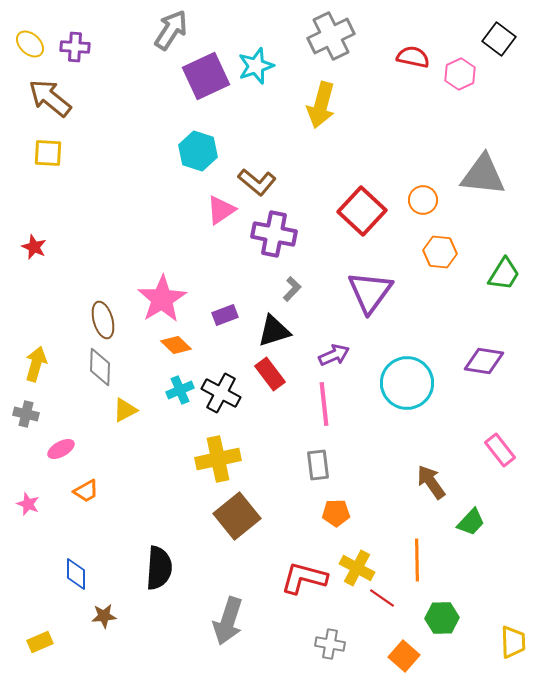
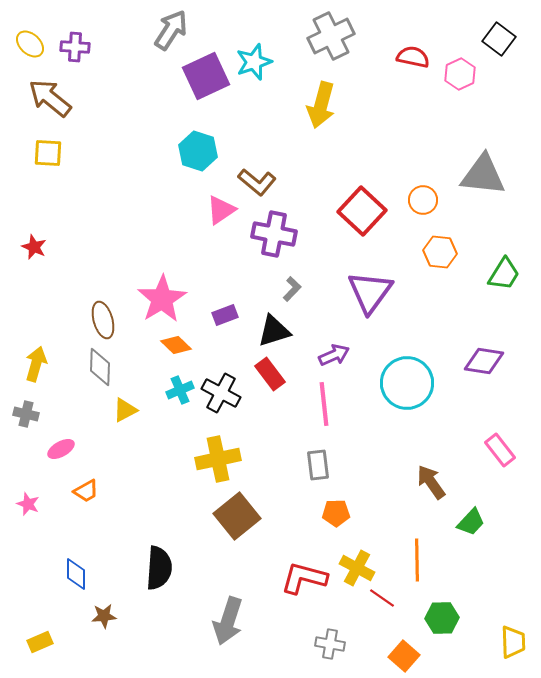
cyan star at (256, 66): moved 2 px left, 4 px up
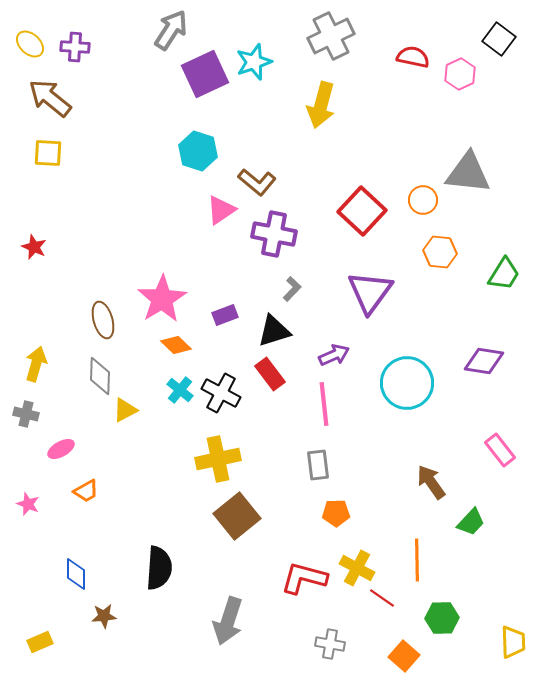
purple square at (206, 76): moved 1 px left, 2 px up
gray triangle at (483, 175): moved 15 px left, 2 px up
gray diamond at (100, 367): moved 9 px down
cyan cross at (180, 390): rotated 28 degrees counterclockwise
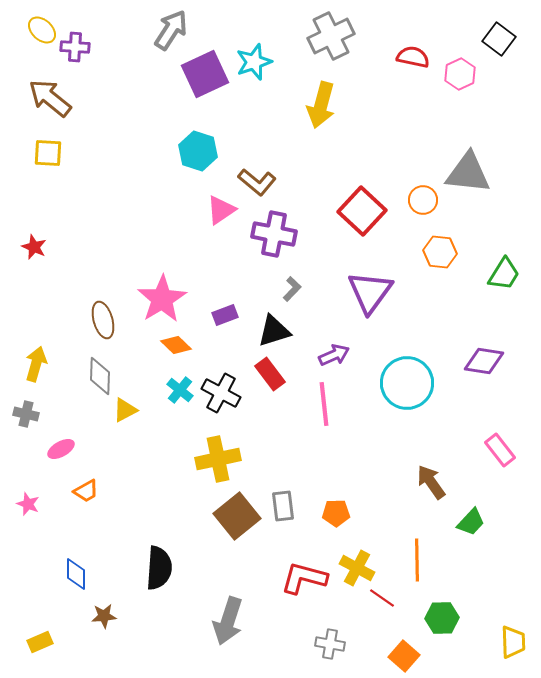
yellow ellipse at (30, 44): moved 12 px right, 14 px up
gray rectangle at (318, 465): moved 35 px left, 41 px down
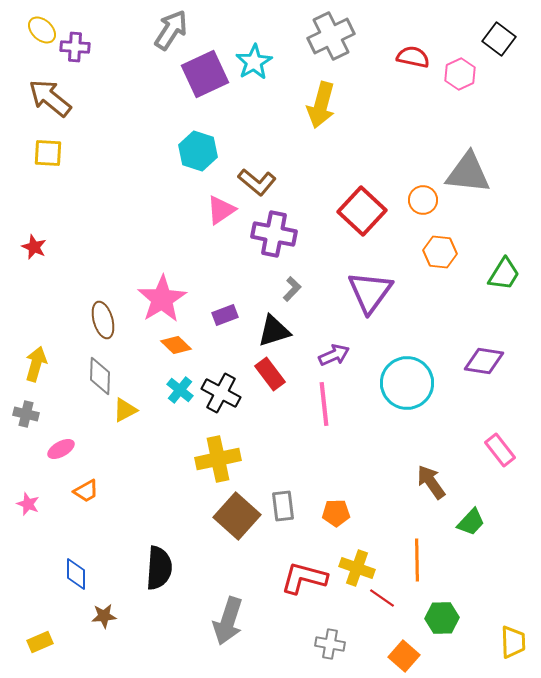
cyan star at (254, 62): rotated 12 degrees counterclockwise
brown square at (237, 516): rotated 9 degrees counterclockwise
yellow cross at (357, 568): rotated 8 degrees counterclockwise
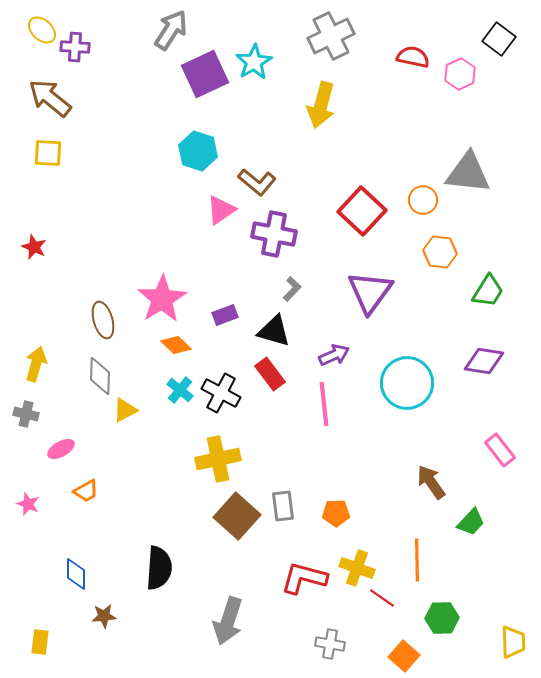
green trapezoid at (504, 274): moved 16 px left, 17 px down
black triangle at (274, 331): rotated 33 degrees clockwise
yellow rectangle at (40, 642): rotated 60 degrees counterclockwise
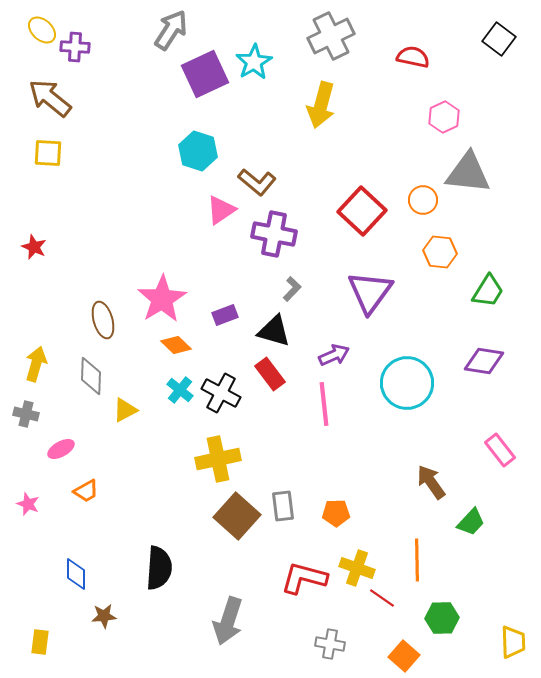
pink hexagon at (460, 74): moved 16 px left, 43 px down
gray diamond at (100, 376): moved 9 px left
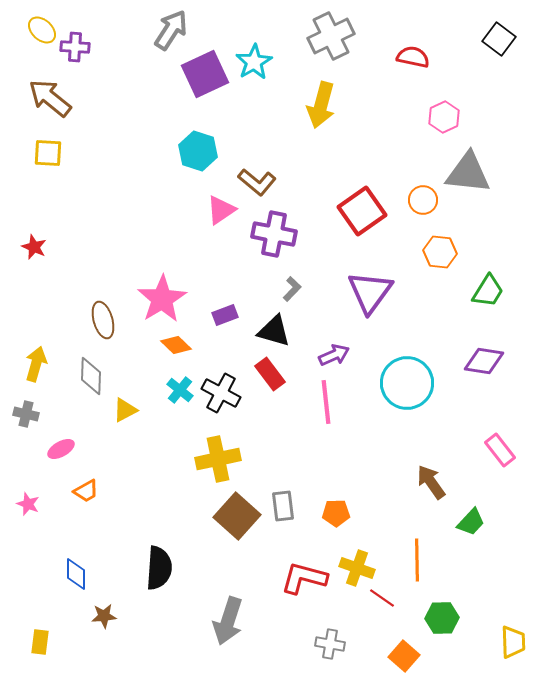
red square at (362, 211): rotated 12 degrees clockwise
pink line at (324, 404): moved 2 px right, 2 px up
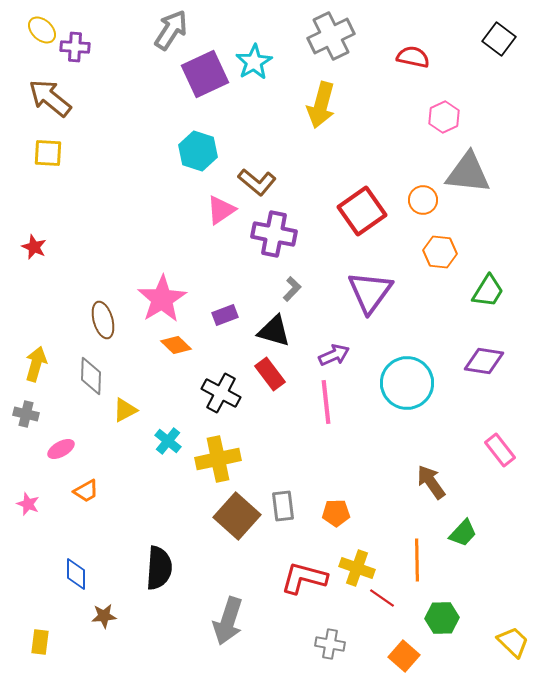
cyan cross at (180, 390): moved 12 px left, 51 px down
green trapezoid at (471, 522): moved 8 px left, 11 px down
yellow trapezoid at (513, 642): rotated 44 degrees counterclockwise
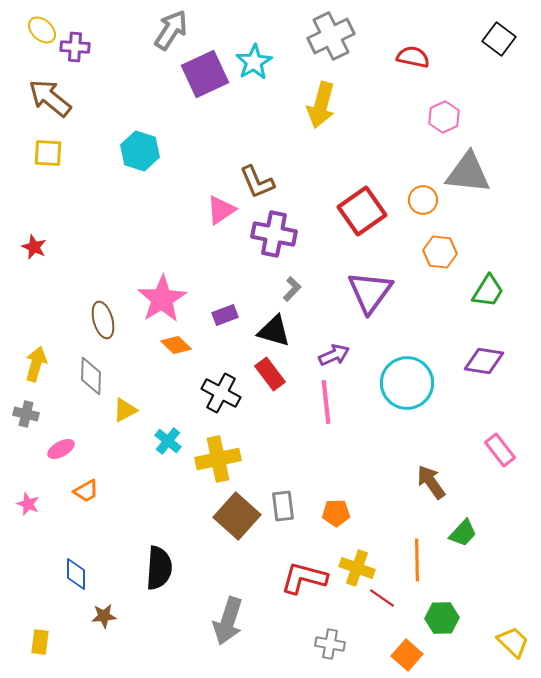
cyan hexagon at (198, 151): moved 58 px left
brown L-shape at (257, 182): rotated 27 degrees clockwise
orange square at (404, 656): moved 3 px right, 1 px up
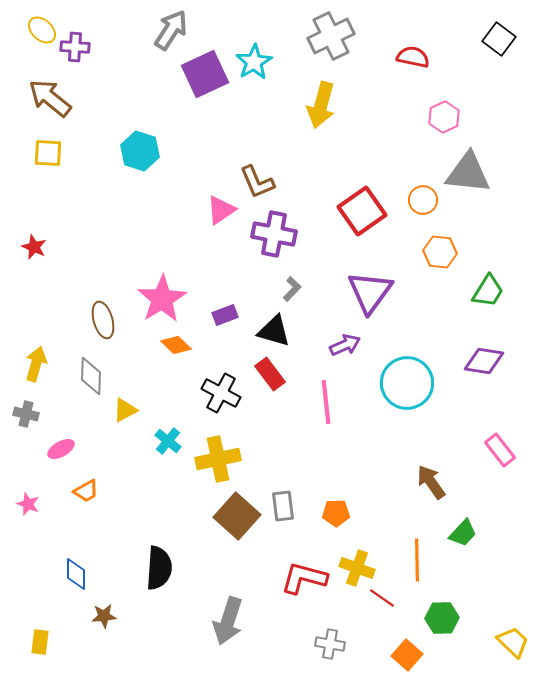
purple arrow at (334, 355): moved 11 px right, 10 px up
